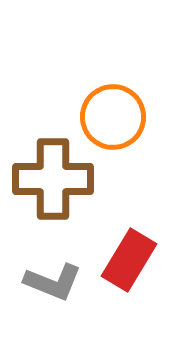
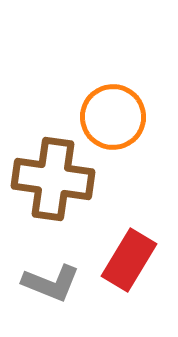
brown cross: rotated 8 degrees clockwise
gray L-shape: moved 2 px left, 1 px down
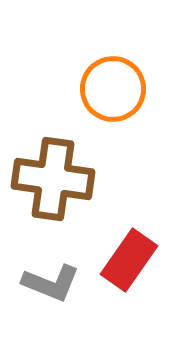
orange circle: moved 28 px up
red rectangle: rotated 4 degrees clockwise
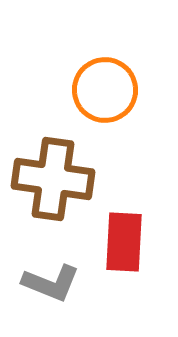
orange circle: moved 8 px left, 1 px down
red rectangle: moved 5 px left, 18 px up; rotated 32 degrees counterclockwise
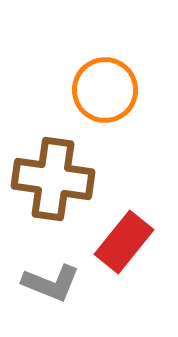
red rectangle: rotated 36 degrees clockwise
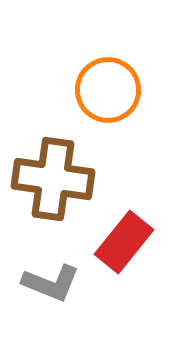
orange circle: moved 3 px right
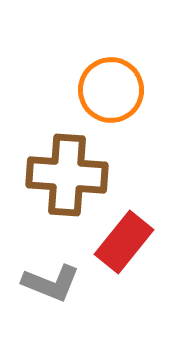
orange circle: moved 3 px right
brown cross: moved 14 px right, 4 px up; rotated 4 degrees counterclockwise
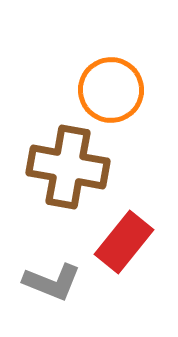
brown cross: moved 1 px right, 8 px up; rotated 6 degrees clockwise
gray L-shape: moved 1 px right, 1 px up
